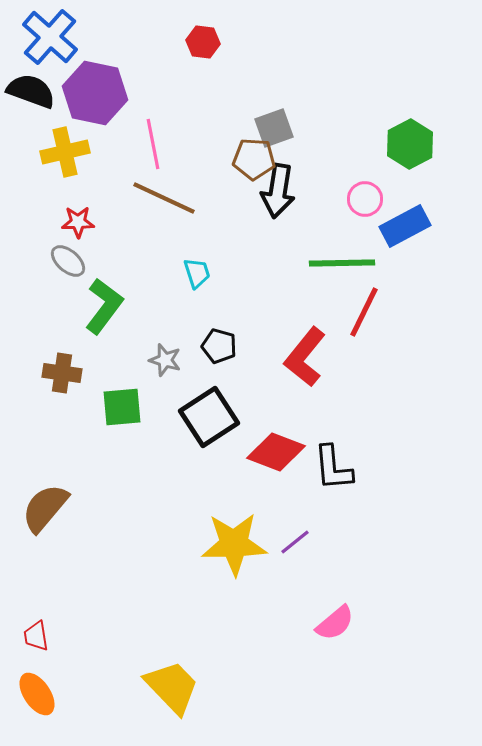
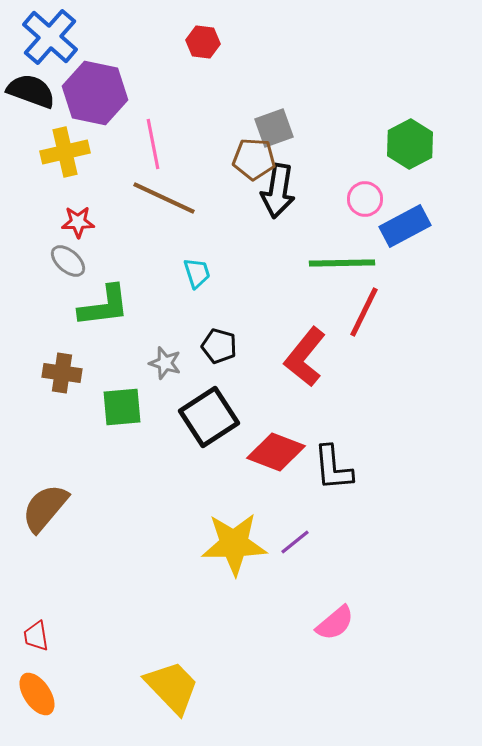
green L-shape: rotated 46 degrees clockwise
gray star: moved 3 px down
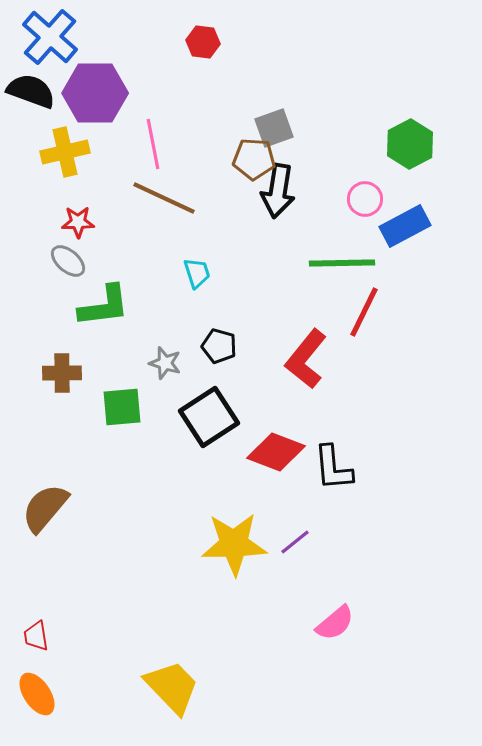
purple hexagon: rotated 12 degrees counterclockwise
red L-shape: moved 1 px right, 2 px down
brown cross: rotated 9 degrees counterclockwise
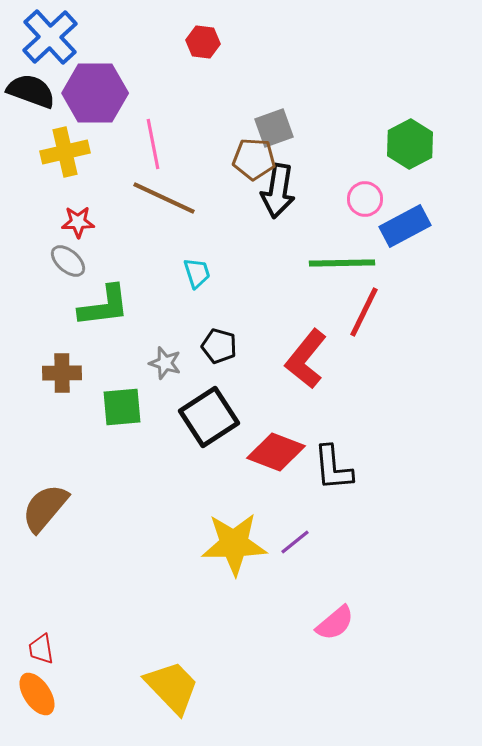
blue cross: rotated 6 degrees clockwise
red trapezoid: moved 5 px right, 13 px down
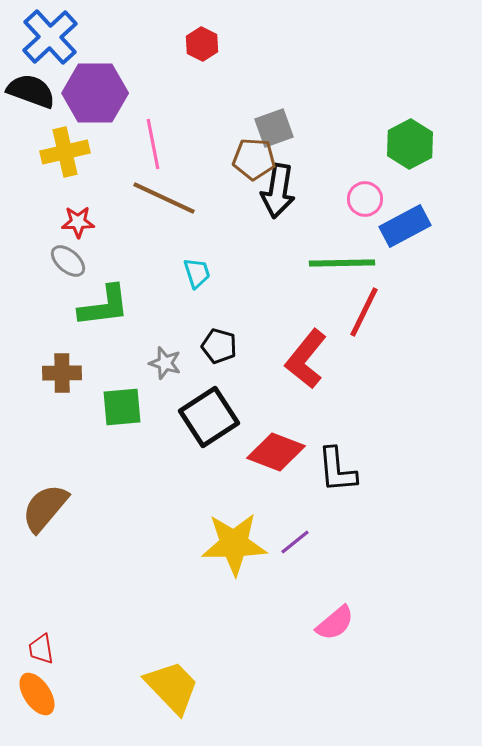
red hexagon: moved 1 px left, 2 px down; rotated 20 degrees clockwise
black L-shape: moved 4 px right, 2 px down
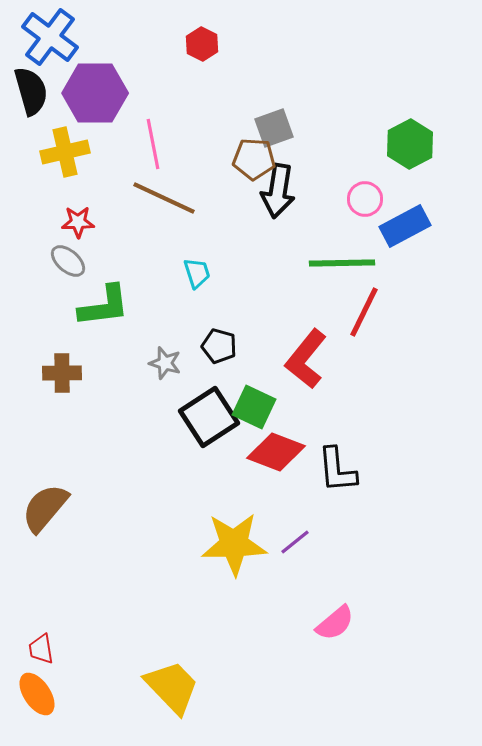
blue cross: rotated 10 degrees counterclockwise
black semicircle: rotated 54 degrees clockwise
green square: moved 132 px right; rotated 30 degrees clockwise
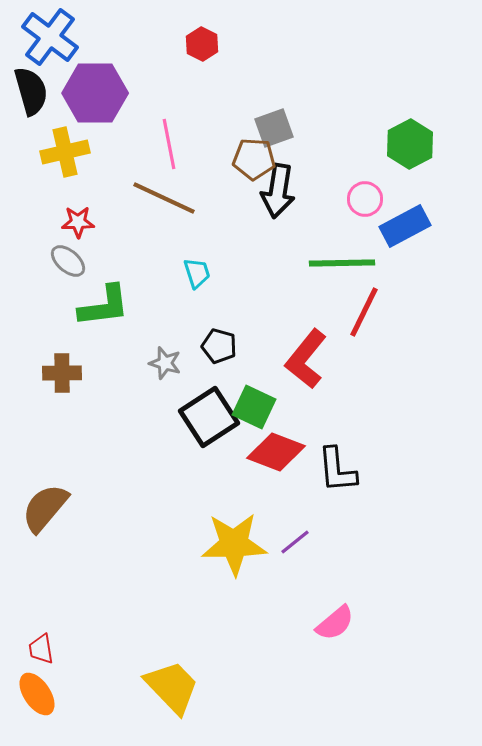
pink line: moved 16 px right
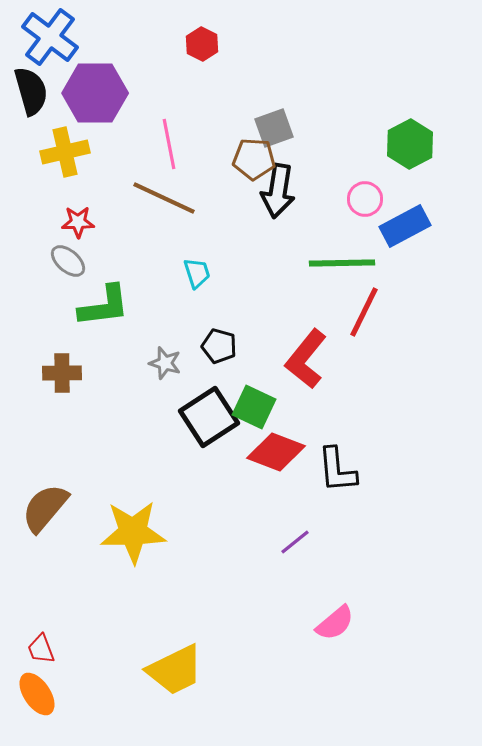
yellow star: moved 101 px left, 12 px up
red trapezoid: rotated 12 degrees counterclockwise
yellow trapezoid: moved 3 px right, 17 px up; rotated 108 degrees clockwise
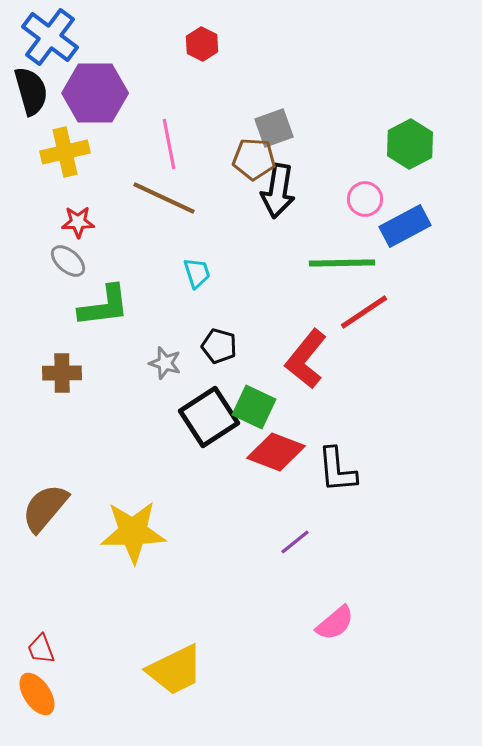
red line: rotated 30 degrees clockwise
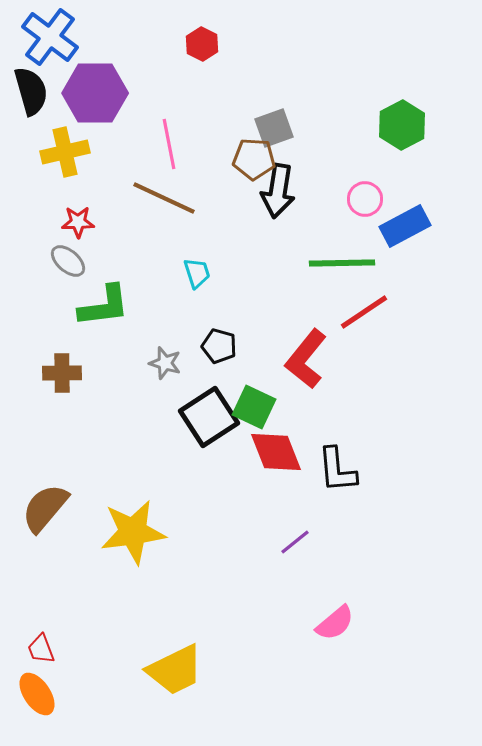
green hexagon: moved 8 px left, 19 px up
red diamond: rotated 48 degrees clockwise
yellow star: rotated 6 degrees counterclockwise
